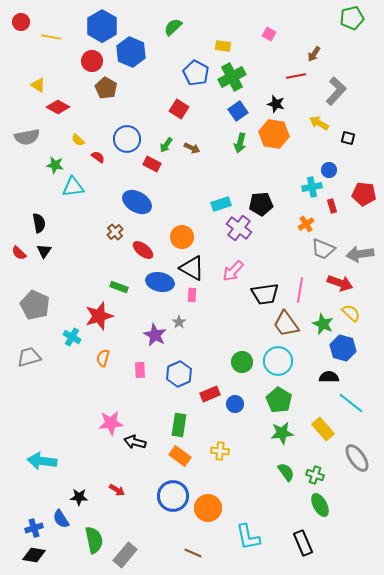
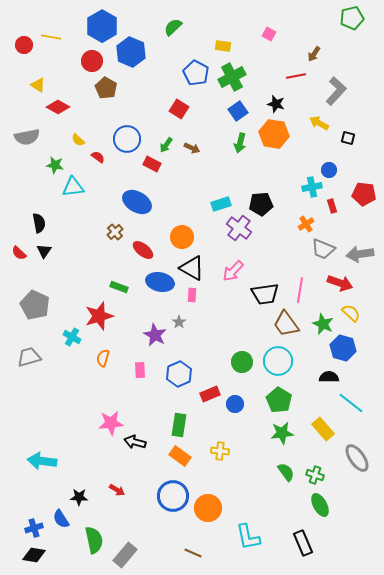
red circle at (21, 22): moved 3 px right, 23 px down
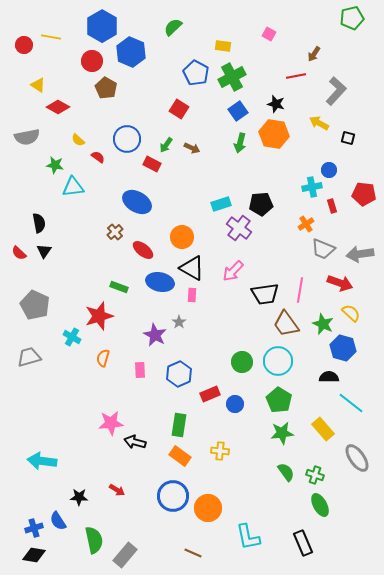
blue semicircle at (61, 519): moved 3 px left, 2 px down
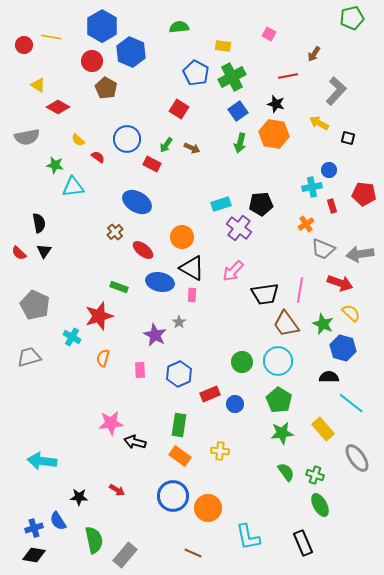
green semicircle at (173, 27): moved 6 px right; rotated 36 degrees clockwise
red line at (296, 76): moved 8 px left
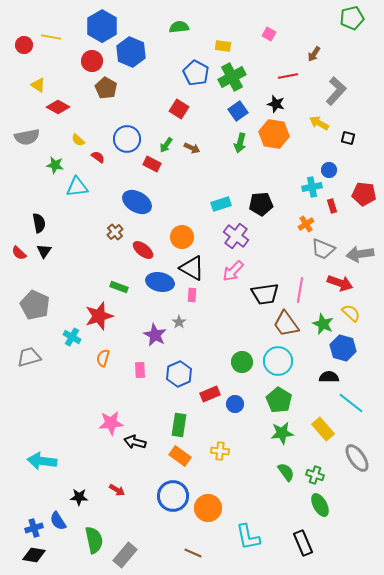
cyan triangle at (73, 187): moved 4 px right
purple cross at (239, 228): moved 3 px left, 8 px down
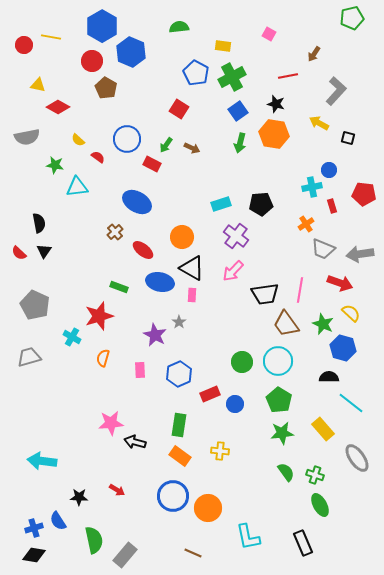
yellow triangle at (38, 85): rotated 21 degrees counterclockwise
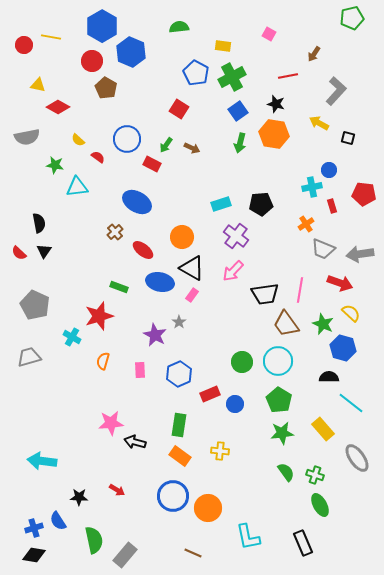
pink rectangle at (192, 295): rotated 32 degrees clockwise
orange semicircle at (103, 358): moved 3 px down
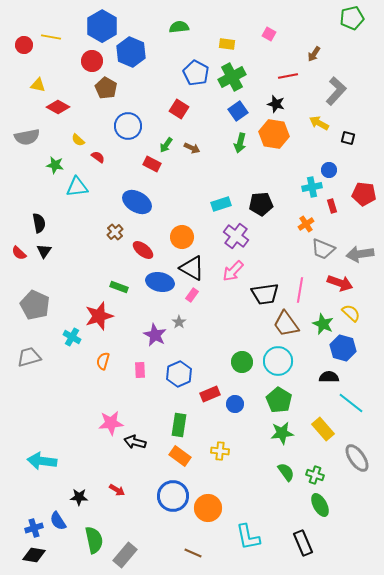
yellow rectangle at (223, 46): moved 4 px right, 2 px up
blue circle at (127, 139): moved 1 px right, 13 px up
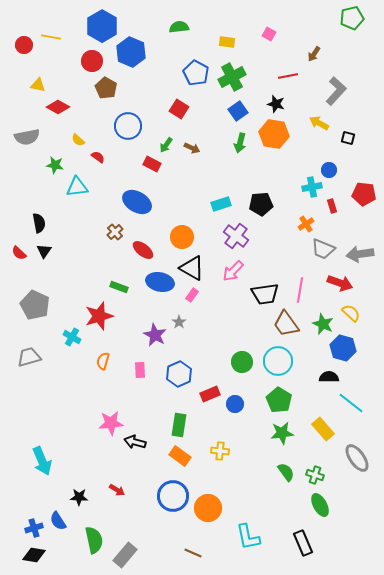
yellow rectangle at (227, 44): moved 2 px up
cyan arrow at (42, 461): rotated 120 degrees counterclockwise
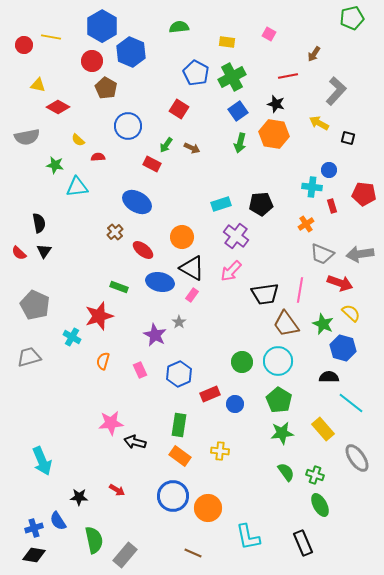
red semicircle at (98, 157): rotated 40 degrees counterclockwise
cyan cross at (312, 187): rotated 18 degrees clockwise
gray trapezoid at (323, 249): moved 1 px left, 5 px down
pink arrow at (233, 271): moved 2 px left
pink rectangle at (140, 370): rotated 21 degrees counterclockwise
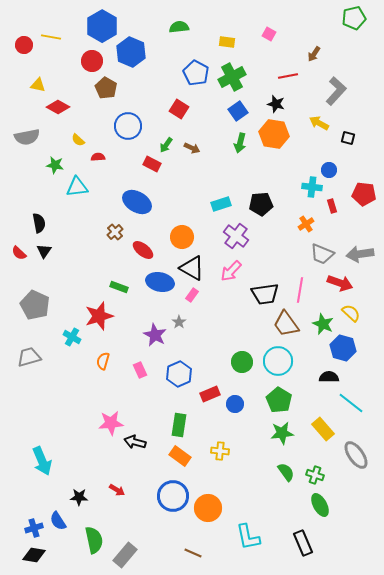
green pentagon at (352, 18): moved 2 px right
gray ellipse at (357, 458): moved 1 px left, 3 px up
